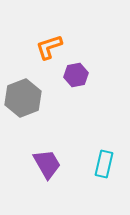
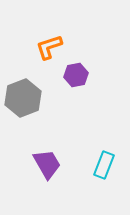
cyan rectangle: moved 1 px down; rotated 8 degrees clockwise
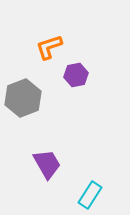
cyan rectangle: moved 14 px left, 30 px down; rotated 12 degrees clockwise
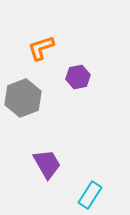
orange L-shape: moved 8 px left, 1 px down
purple hexagon: moved 2 px right, 2 px down
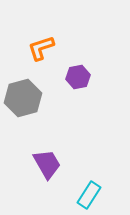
gray hexagon: rotated 6 degrees clockwise
cyan rectangle: moved 1 px left
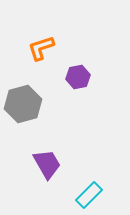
gray hexagon: moved 6 px down
cyan rectangle: rotated 12 degrees clockwise
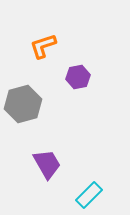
orange L-shape: moved 2 px right, 2 px up
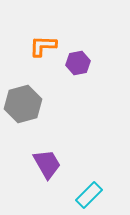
orange L-shape: rotated 20 degrees clockwise
purple hexagon: moved 14 px up
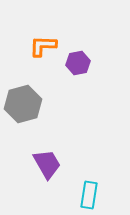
cyan rectangle: rotated 36 degrees counterclockwise
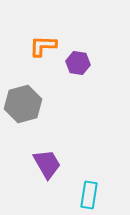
purple hexagon: rotated 20 degrees clockwise
